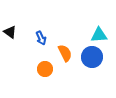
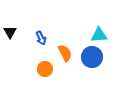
black triangle: rotated 24 degrees clockwise
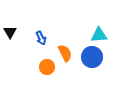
orange circle: moved 2 px right, 2 px up
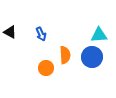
black triangle: rotated 32 degrees counterclockwise
blue arrow: moved 4 px up
orange semicircle: moved 2 px down; rotated 24 degrees clockwise
orange circle: moved 1 px left, 1 px down
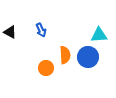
blue arrow: moved 4 px up
blue circle: moved 4 px left
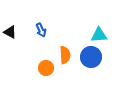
blue circle: moved 3 px right
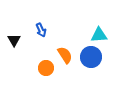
black triangle: moved 4 px right, 8 px down; rotated 32 degrees clockwise
orange semicircle: rotated 30 degrees counterclockwise
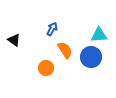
blue arrow: moved 11 px right, 1 px up; rotated 128 degrees counterclockwise
black triangle: rotated 24 degrees counterclockwise
orange semicircle: moved 5 px up
